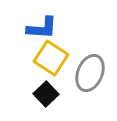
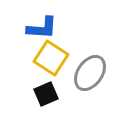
gray ellipse: rotated 12 degrees clockwise
black square: rotated 20 degrees clockwise
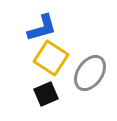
blue L-shape: rotated 20 degrees counterclockwise
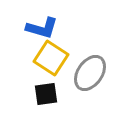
blue L-shape: rotated 32 degrees clockwise
black square: rotated 15 degrees clockwise
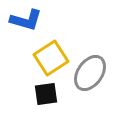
blue L-shape: moved 16 px left, 8 px up
yellow square: rotated 24 degrees clockwise
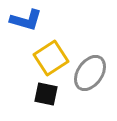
black square: rotated 20 degrees clockwise
